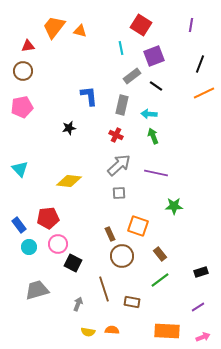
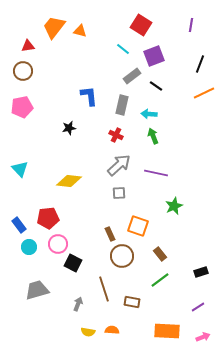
cyan line at (121, 48): moved 2 px right, 1 px down; rotated 40 degrees counterclockwise
green star at (174, 206): rotated 24 degrees counterclockwise
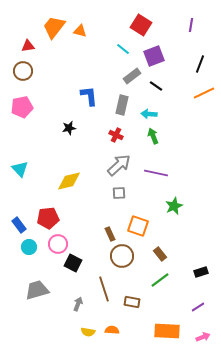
yellow diamond at (69, 181): rotated 20 degrees counterclockwise
